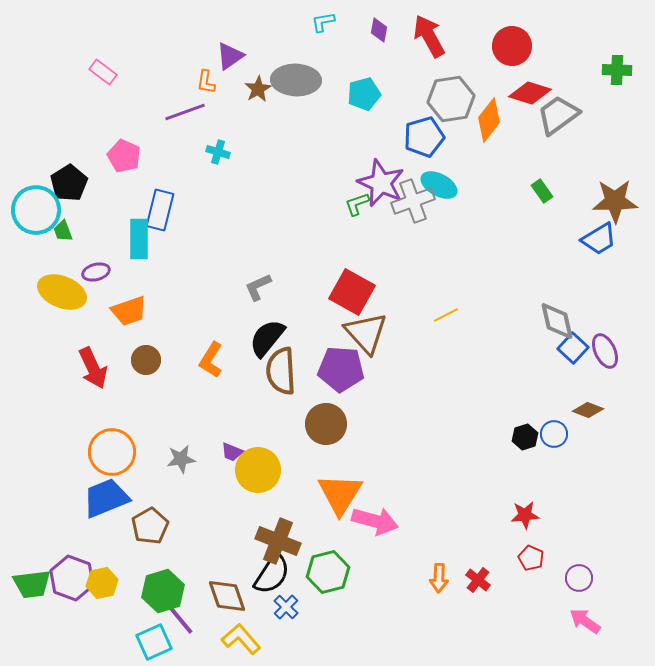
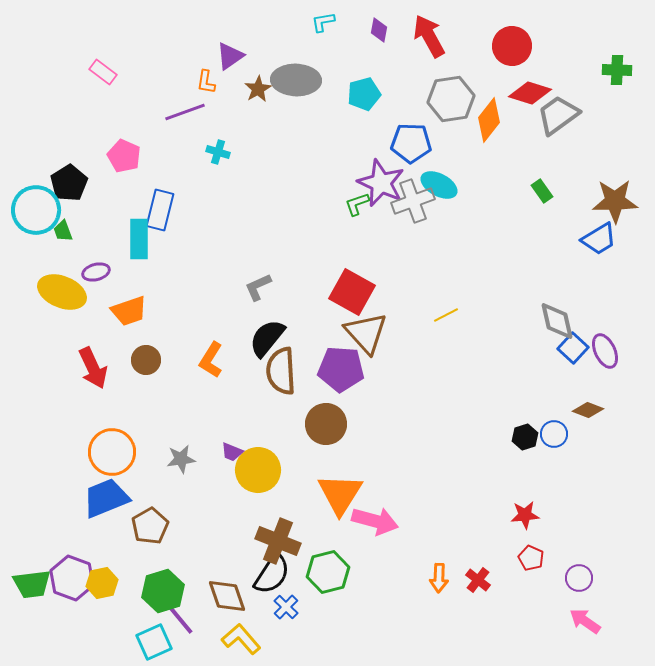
blue pentagon at (424, 137): moved 13 px left, 6 px down; rotated 18 degrees clockwise
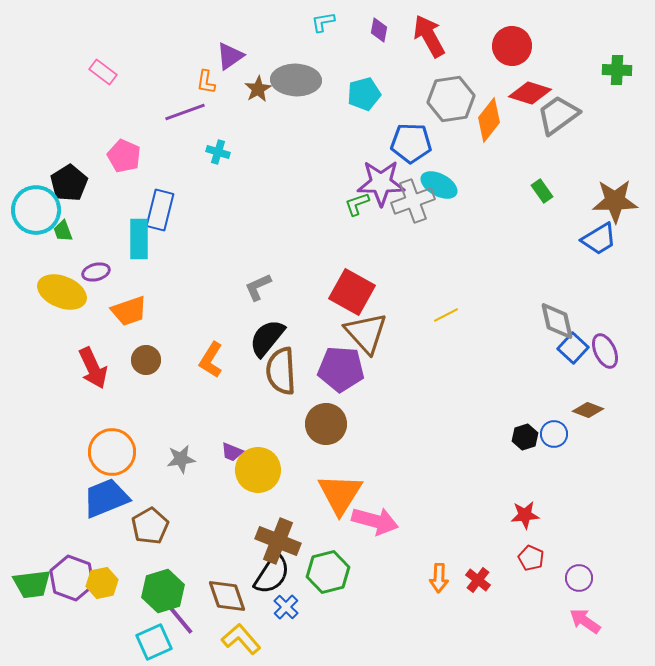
purple star at (381, 183): rotated 24 degrees counterclockwise
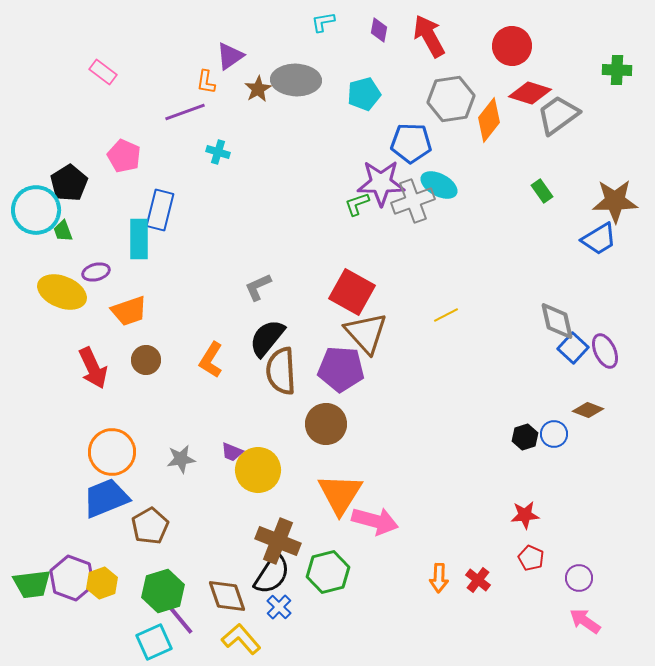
yellow hexagon at (102, 583): rotated 8 degrees counterclockwise
blue cross at (286, 607): moved 7 px left
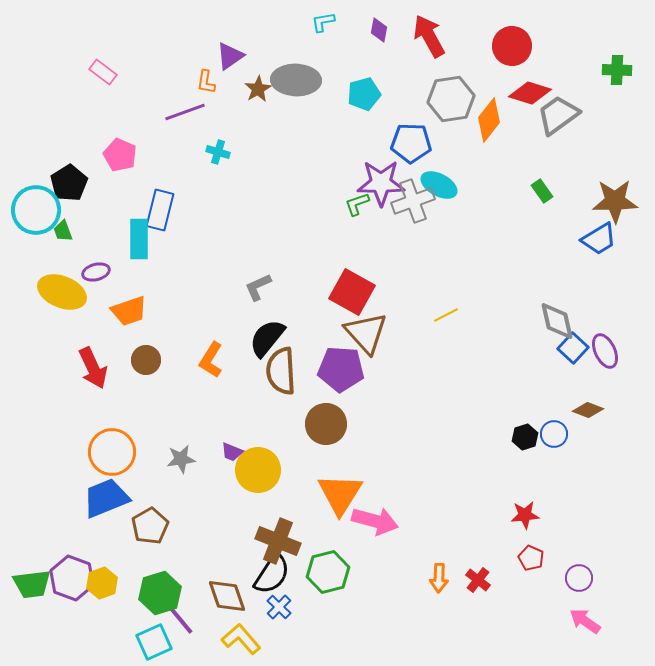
pink pentagon at (124, 156): moved 4 px left, 1 px up
green hexagon at (163, 591): moved 3 px left, 2 px down
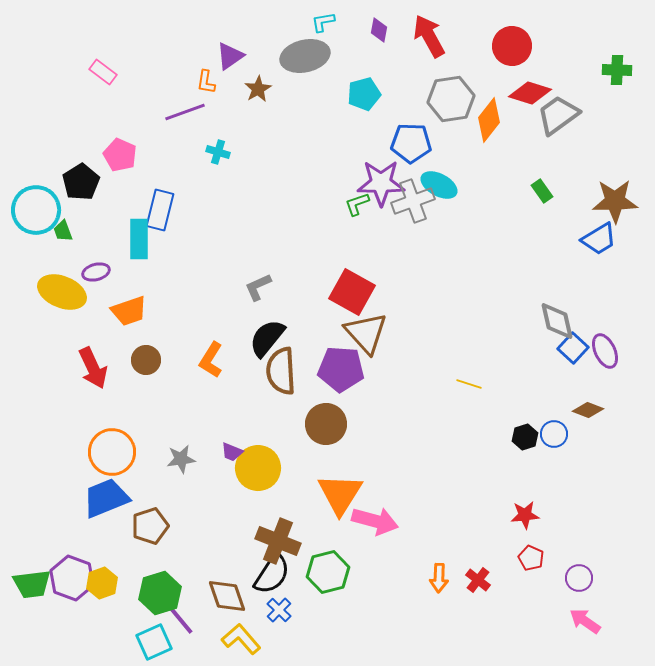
gray ellipse at (296, 80): moved 9 px right, 24 px up; rotated 15 degrees counterclockwise
black pentagon at (69, 183): moved 12 px right, 1 px up
yellow line at (446, 315): moved 23 px right, 69 px down; rotated 45 degrees clockwise
yellow circle at (258, 470): moved 2 px up
brown pentagon at (150, 526): rotated 12 degrees clockwise
blue cross at (279, 607): moved 3 px down
